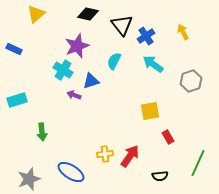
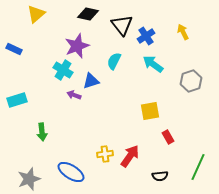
green line: moved 4 px down
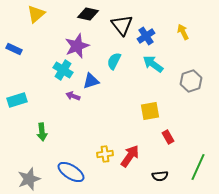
purple arrow: moved 1 px left, 1 px down
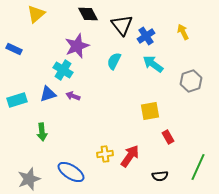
black diamond: rotated 50 degrees clockwise
blue triangle: moved 43 px left, 13 px down
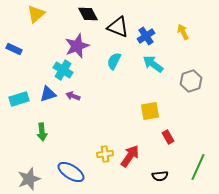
black triangle: moved 4 px left, 2 px down; rotated 30 degrees counterclockwise
cyan rectangle: moved 2 px right, 1 px up
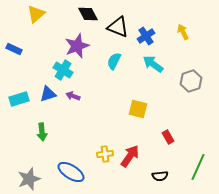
yellow square: moved 12 px left, 2 px up; rotated 24 degrees clockwise
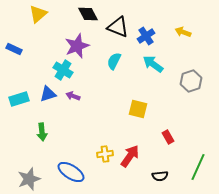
yellow triangle: moved 2 px right
yellow arrow: rotated 42 degrees counterclockwise
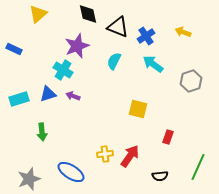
black diamond: rotated 15 degrees clockwise
red rectangle: rotated 48 degrees clockwise
